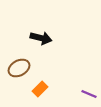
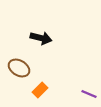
brown ellipse: rotated 60 degrees clockwise
orange rectangle: moved 1 px down
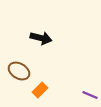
brown ellipse: moved 3 px down
purple line: moved 1 px right, 1 px down
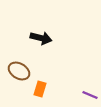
orange rectangle: moved 1 px up; rotated 28 degrees counterclockwise
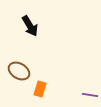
black arrow: moved 11 px left, 12 px up; rotated 45 degrees clockwise
purple line: rotated 14 degrees counterclockwise
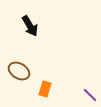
orange rectangle: moved 5 px right
purple line: rotated 35 degrees clockwise
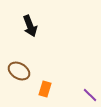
black arrow: rotated 10 degrees clockwise
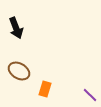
black arrow: moved 14 px left, 2 px down
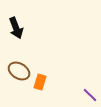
orange rectangle: moved 5 px left, 7 px up
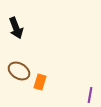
purple line: rotated 56 degrees clockwise
